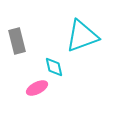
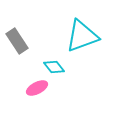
gray rectangle: rotated 20 degrees counterclockwise
cyan diamond: rotated 25 degrees counterclockwise
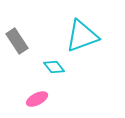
pink ellipse: moved 11 px down
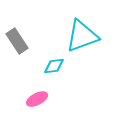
cyan diamond: moved 1 px up; rotated 60 degrees counterclockwise
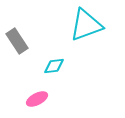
cyan triangle: moved 4 px right, 11 px up
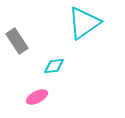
cyan triangle: moved 2 px left, 2 px up; rotated 15 degrees counterclockwise
pink ellipse: moved 2 px up
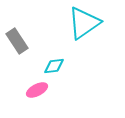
pink ellipse: moved 7 px up
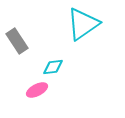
cyan triangle: moved 1 px left, 1 px down
cyan diamond: moved 1 px left, 1 px down
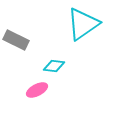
gray rectangle: moved 1 px left, 1 px up; rotated 30 degrees counterclockwise
cyan diamond: moved 1 px right, 1 px up; rotated 15 degrees clockwise
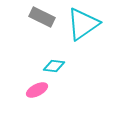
gray rectangle: moved 26 px right, 23 px up
